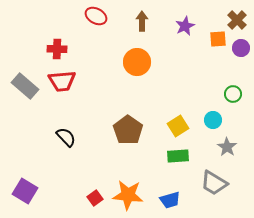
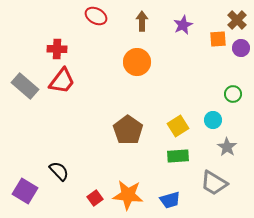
purple star: moved 2 px left, 1 px up
red trapezoid: rotated 48 degrees counterclockwise
black semicircle: moved 7 px left, 34 px down
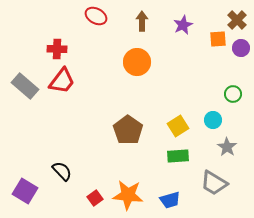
black semicircle: moved 3 px right
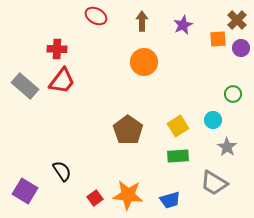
orange circle: moved 7 px right
black semicircle: rotated 10 degrees clockwise
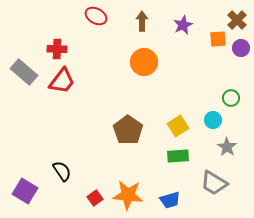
gray rectangle: moved 1 px left, 14 px up
green circle: moved 2 px left, 4 px down
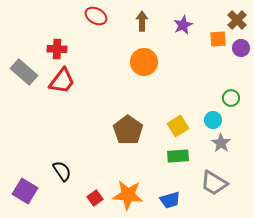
gray star: moved 6 px left, 4 px up
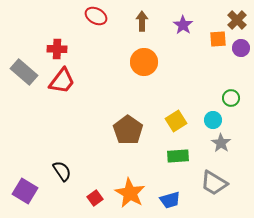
purple star: rotated 12 degrees counterclockwise
yellow square: moved 2 px left, 5 px up
orange star: moved 2 px right, 2 px up; rotated 24 degrees clockwise
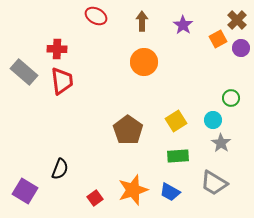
orange square: rotated 24 degrees counterclockwise
red trapezoid: rotated 44 degrees counterclockwise
black semicircle: moved 2 px left, 2 px up; rotated 55 degrees clockwise
orange star: moved 3 px right, 3 px up; rotated 24 degrees clockwise
blue trapezoid: moved 8 px up; rotated 45 degrees clockwise
